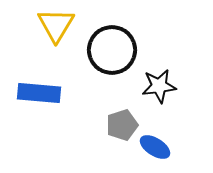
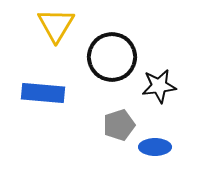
black circle: moved 7 px down
blue rectangle: moved 4 px right
gray pentagon: moved 3 px left
blue ellipse: rotated 32 degrees counterclockwise
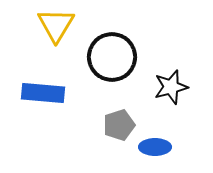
black star: moved 12 px right, 1 px down; rotated 8 degrees counterclockwise
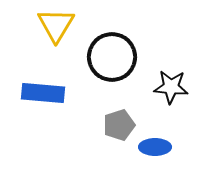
black star: rotated 20 degrees clockwise
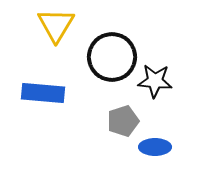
black star: moved 16 px left, 6 px up
gray pentagon: moved 4 px right, 4 px up
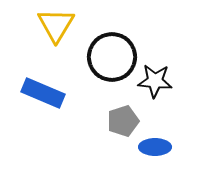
blue rectangle: rotated 18 degrees clockwise
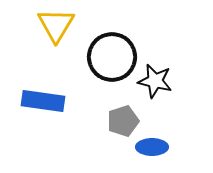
black star: rotated 8 degrees clockwise
blue rectangle: moved 8 px down; rotated 15 degrees counterclockwise
blue ellipse: moved 3 px left
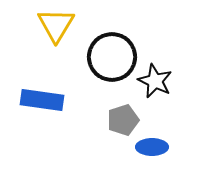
black star: rotated 12 degrees clockwise
blue rectangle: moved 1 px left, 1 px up
gray pentagon: moved 1 px up
